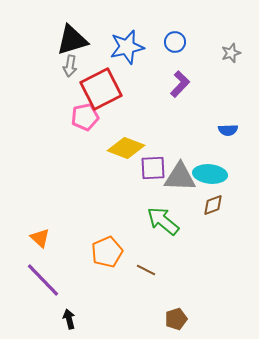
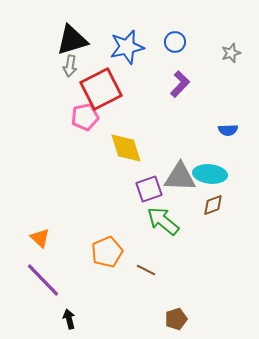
yellow diamond: rotated 51 degrees clockwise
purple square: moved 4 px left, 21 px down; rotated 16 degrees counterclockwise
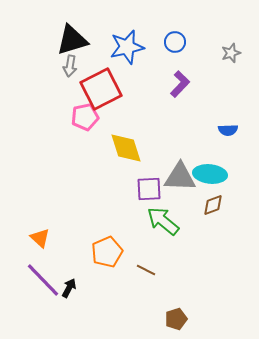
purple square: rotated 16 degrees clockwise
black arrow: moved 31 px up; rotated 42 degrees clockwise
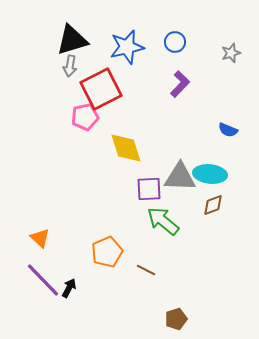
blue semicircle: rotated 24 degrees clockwise
